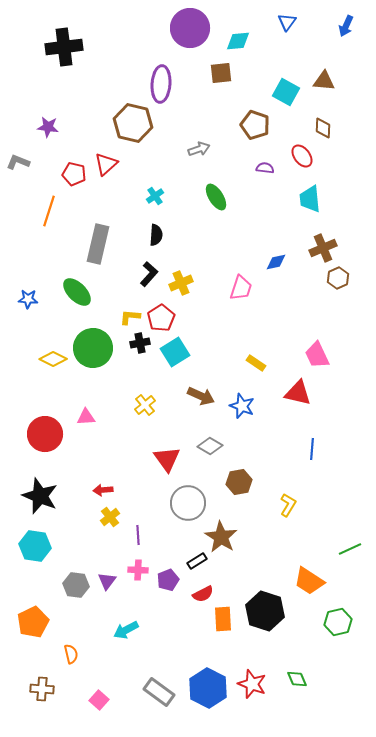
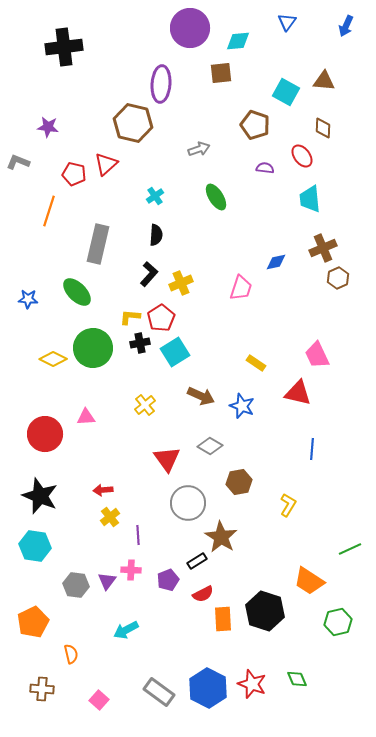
pink cross at (138, 570): moved 7 px left
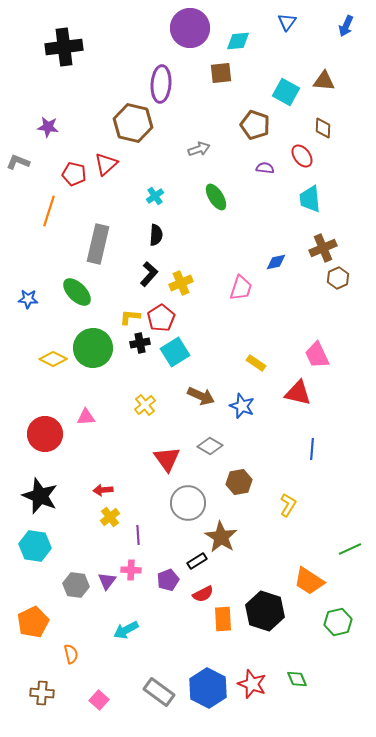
brown cross at (42, 689): moved 4 px down
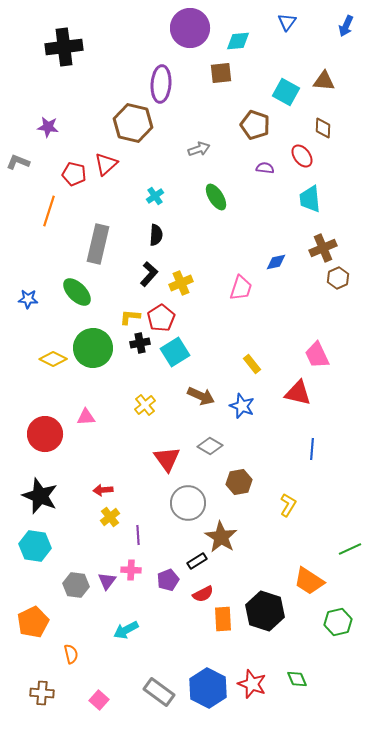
yellow rectangle at (256, 363): moved 4 px left, 1 px down; rotated 18 degrees clockwise
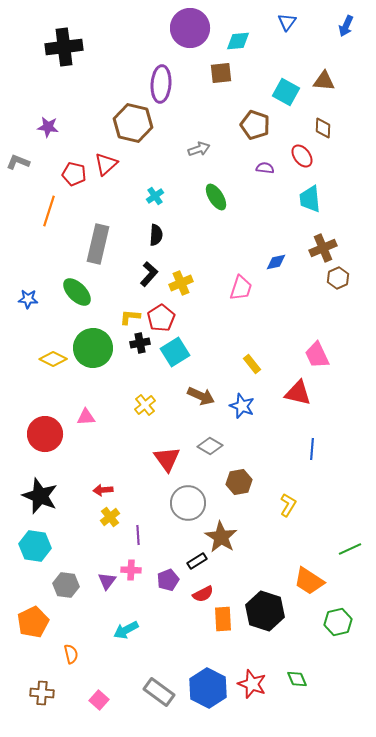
gray hexagon at (76, 585): moved 10 px left
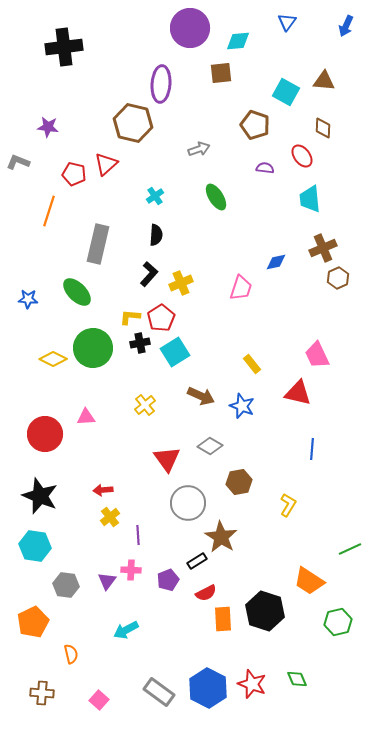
red semicircle at (203, 594): moved 3 px right, 1 px up
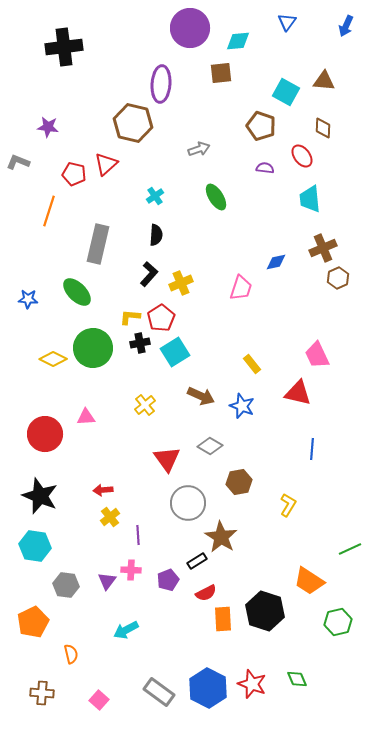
brown pentagon at (255, 125): moved 6 px right, 1 px down
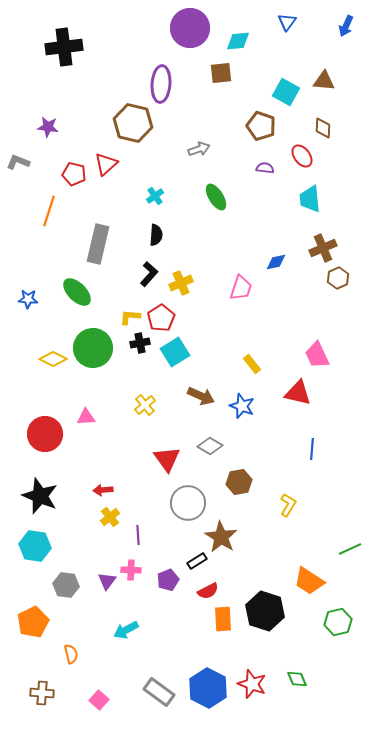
red semicircle at (206, 593): moved 2 px right, 2 px up
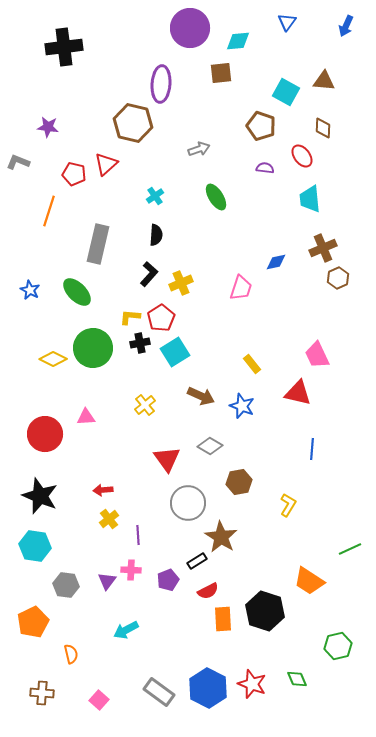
blue star at (28, 299): moved 2 px right, 9 px up; rotated 24 degrees clockwise
yellow cross at (110, 517): moved 1 px left, 2 px down
green hexagon at (338, 622): moved 24 px down
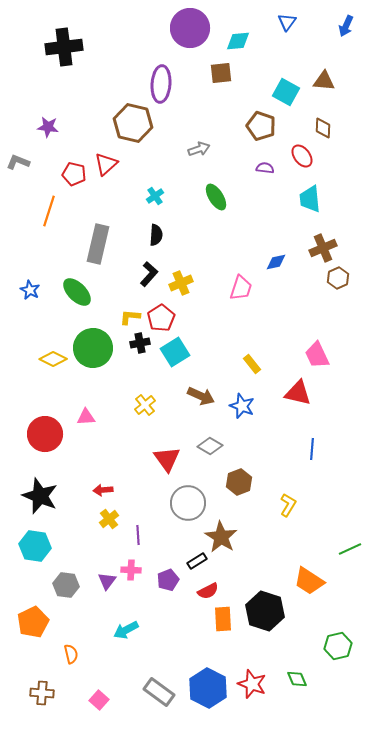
brown hexagon at (239, 482): rotated 10 degrees counterclockwise
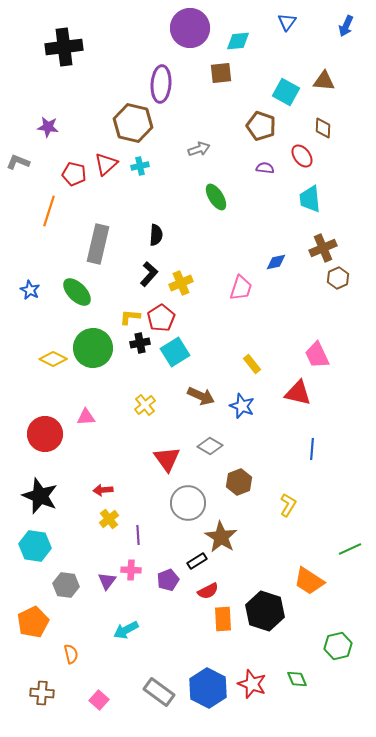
cyan cross at (155, 196): moved 15 px left, 30 px up; rotated 24 degrees clockwise
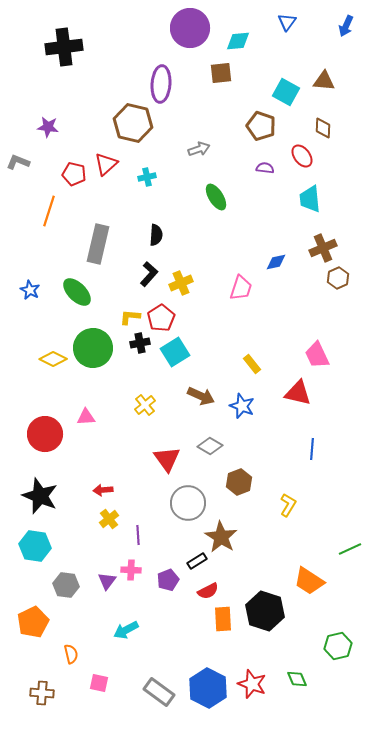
cyan cross at (140, 166): moved 7 px right, 11 px down
pink square at (99, 700): moved 17 px up; rotated 30 degrees counterclockwise
